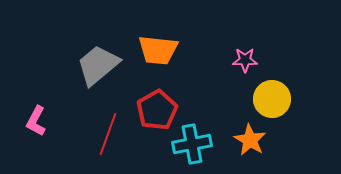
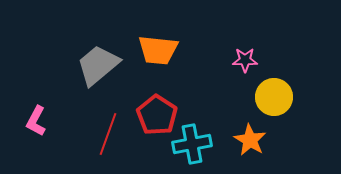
yellow circle: moved 2 px right, 2 px up
red pentagon: moved 5 px down; rotated 9 degrees counterclockwise
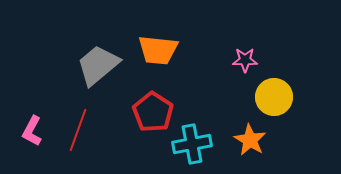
red pentagon: moved 4 px left, 3 px up
pink L-shape: moved 4 px left, 10 px down
red line: moved 30 px left, 4 px up
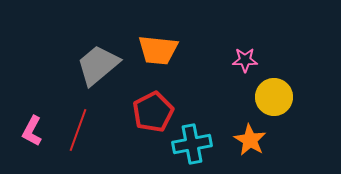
red pentagon: rotated 12 degrees clockwise
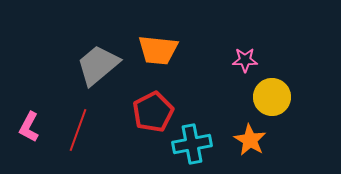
yellow circle: moved 2 px left
pink L-shape: moved 3 px left, 4 px up
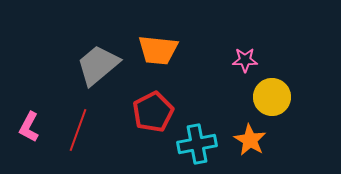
cyan cross: moved 5 px right
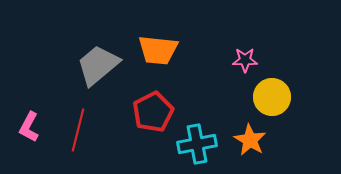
red line: rotated 6 degrees counterclockwise
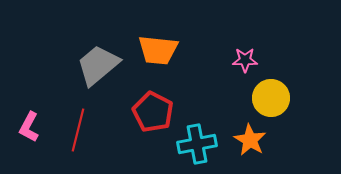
yellow circle: moved 1 px left, 1 px down
red pentagon: rotated 18 degrees counterclockwise
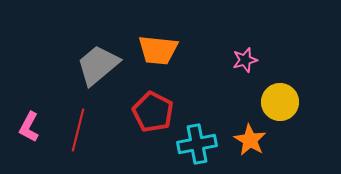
pink star: rotated 15 degrees counterclockwise
yellow circle: moved 9 px right, 4 px down
